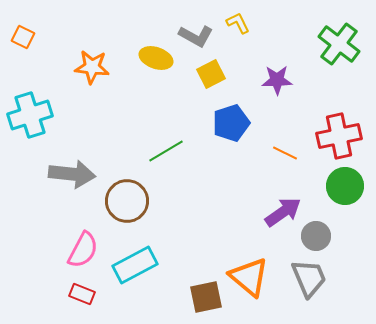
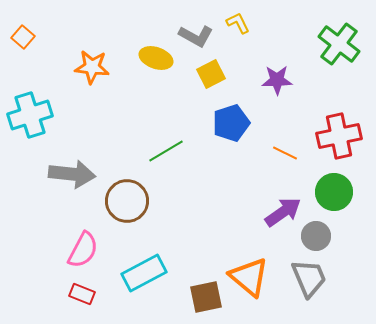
orange square: rotated 15 degrees clockwise
green circle: moved 11 px left, 6 px down
cyan rectangle: moved 9 px right, 8 px down
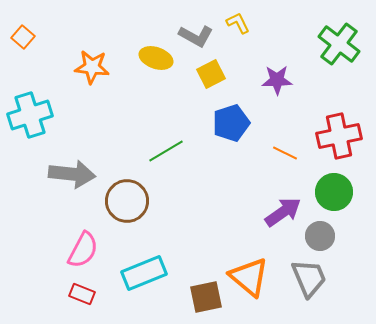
gray circle: moved 4 px right
cyan rectangle: rotated 6 degrees clockwise
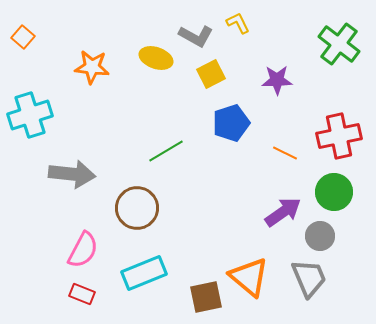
brown circle: moved 10 px right, 7 px down
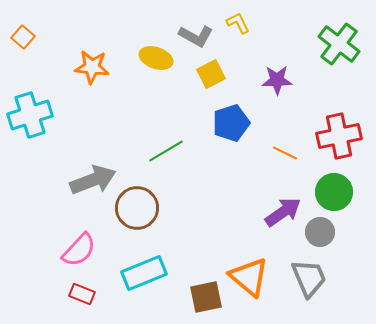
gray arrow: moved 21 px right, 6 px down; rotated 27 degrees counterclockwise
gray circle: moved 4 px up
pink semicircle: moved 4 px left; rotated 15 degrees clockwise
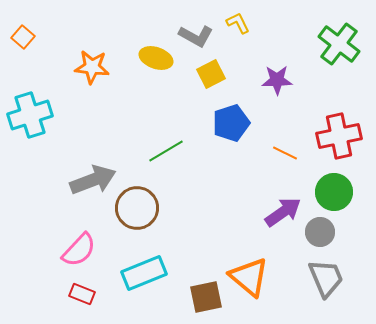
gray trapezoid: moved 17 px right
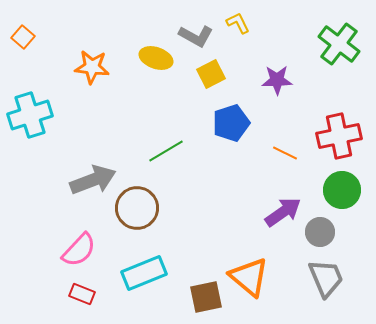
green circle: moved 8 px right, 2 px up
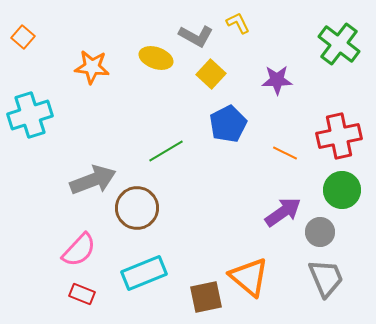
yellow square: rotated 20 degrees counterclockwise
blue pentagon: moved 3 px left, 1 px down; rotated 9 degrees counterclockwise
